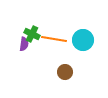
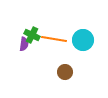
green cross: moved 1 px down
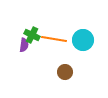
purple semicircle: moved 1 px down
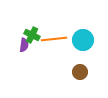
orange line: rotated 15 degrees counterclockwise
brown circle: moved 15 px right
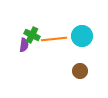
cyan circle: moved 1 px left, 4 px up
brown circle: moved 1 px up
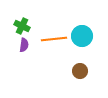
green cross: moved 10 px left, 9 px up
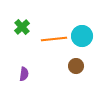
green cross: moved 1 px down; rotated 21 degrees clockwise
purple semicircle: moved 29 px down
brown circle: moved 4 px left, 5 px up
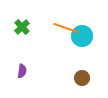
orange line: moved 12 px right, 11 px up; rotated 25 degrees clockwise
brown circle: moved 6 px right, 12 px down
purple semicircle: moved 2 px left, 3 px up
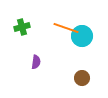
green cross: rotated 28 degrees clockwise
purple semicircle: moved 14 px right, 9 px up
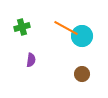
orange line: rotated 10 degrees clockwise
purple semicircle: moved 5 px left, 2 px up
brown circle: moved 4 px up
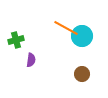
green cross: moved 6 px left, 13 px down
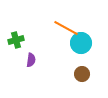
cyan circle: moved 1 px left, 7 px down
